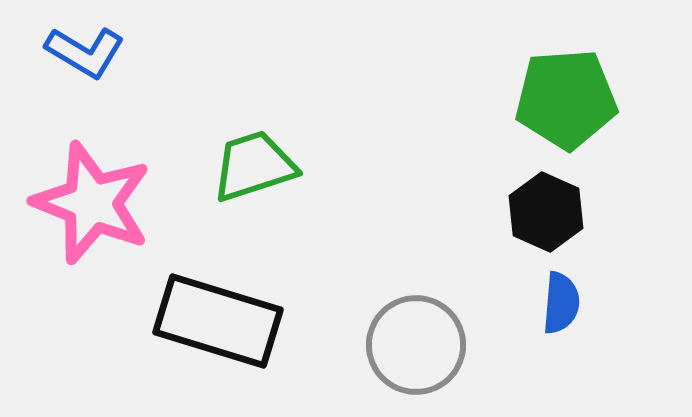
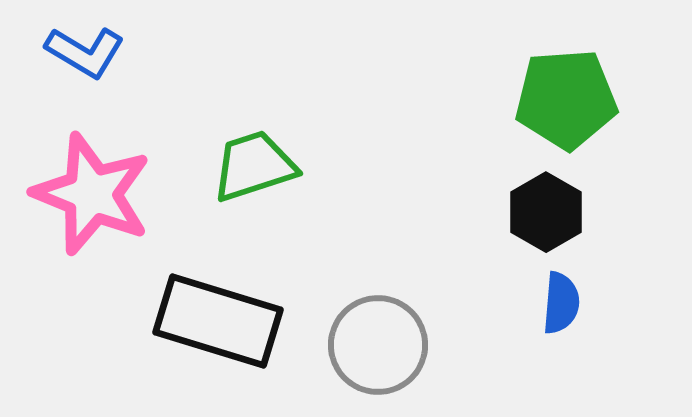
pink star: moved 9 px up
black hexagon: rotated 6 degrees clockwise
gray circle: moved 38 px left
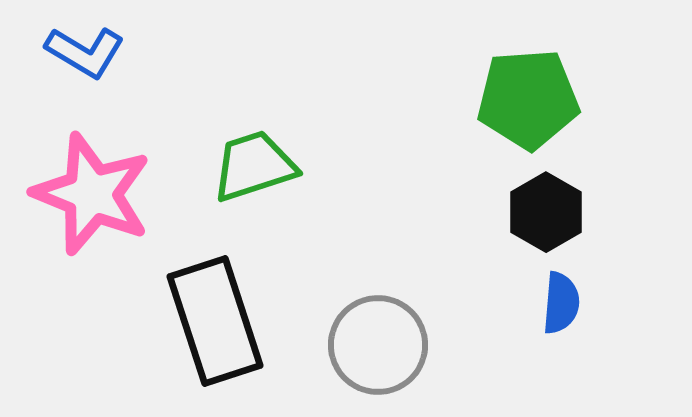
green pentagon: moved 38 px left
black rectangle: moved 3 px left; rotated 55 degrees clockwise
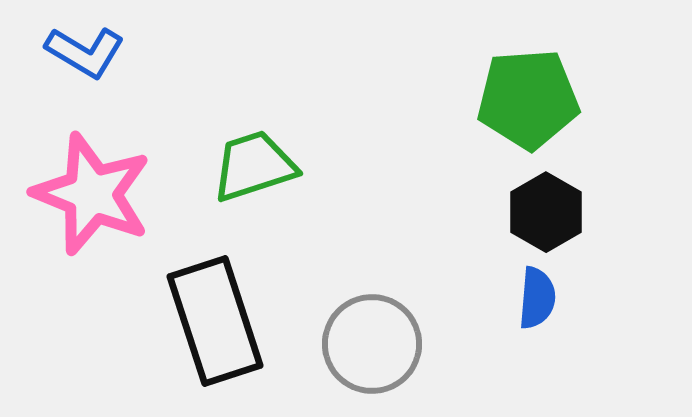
blue semicircle: moved 24 px left, 5 px up
gray circle: moved 6 px left, 1 px up
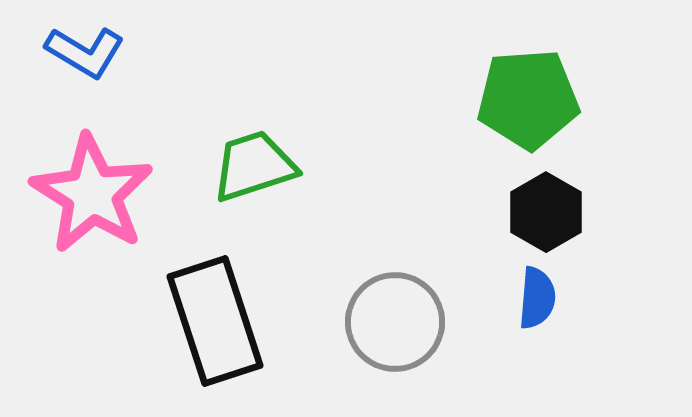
pink star: rotated 10 degrees clockwise
gray circle: moved 23 px right, 22 px up
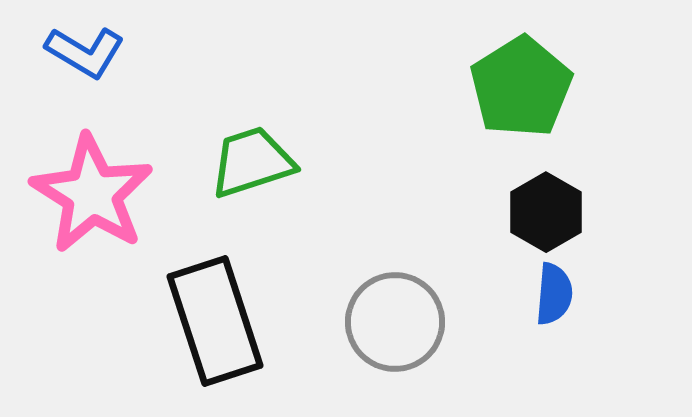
green pentagon: moved 7 px left, 12 px up; rotated 28 degrees counterclockwise
green trapezoid: moved 2 px left, 4 px up
blue semicircle: moved 17 px right, 4 px up
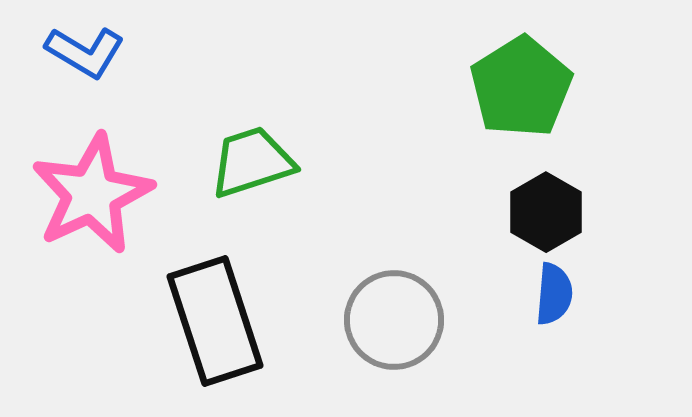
pink star: rotated 15 degrees clockwise
gray circle: moved 1 px left, 2 px up
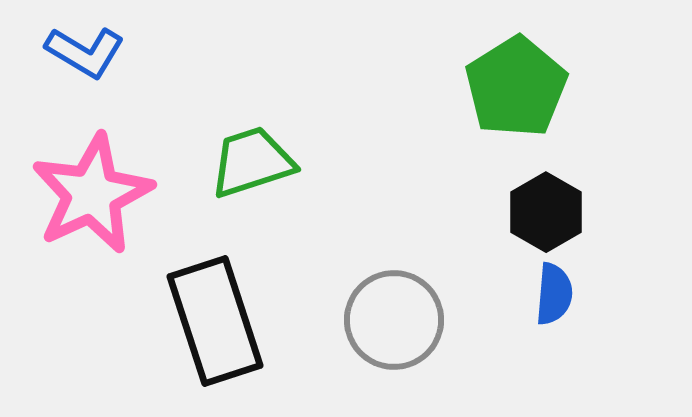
green pentagon: moved 5 px left
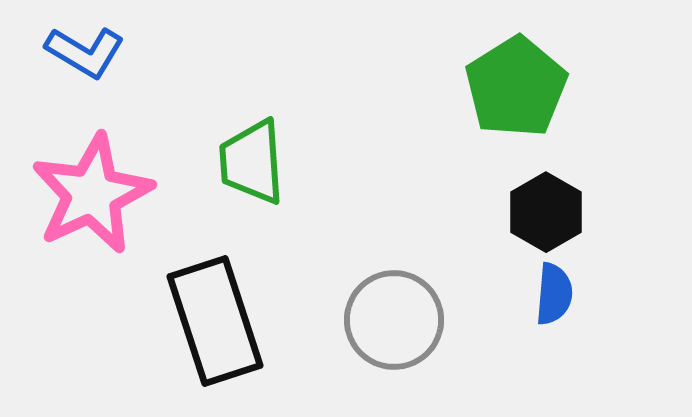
green trapezoid: rotated 76 degrees counterclockwise
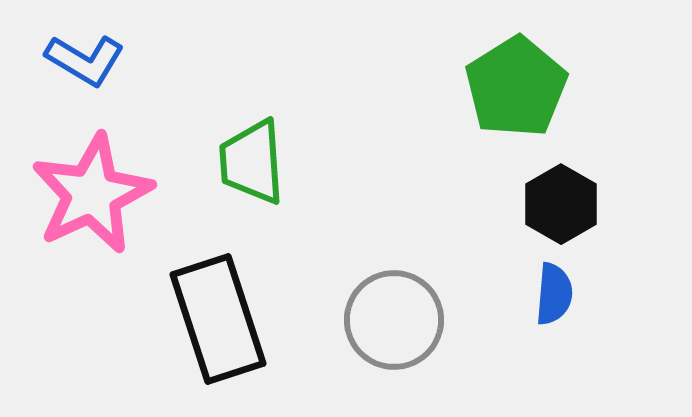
blue L-shape: moved 8 px down
black hexagon: moved 15 px right, 8 px up
black rectangle: moved 3 px right, 2 px up
